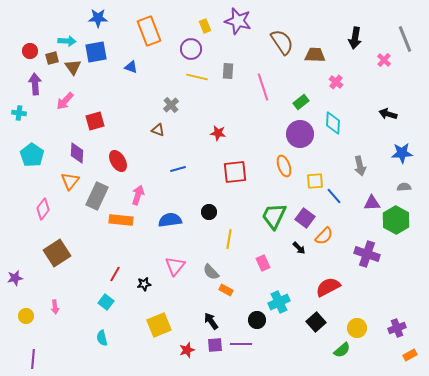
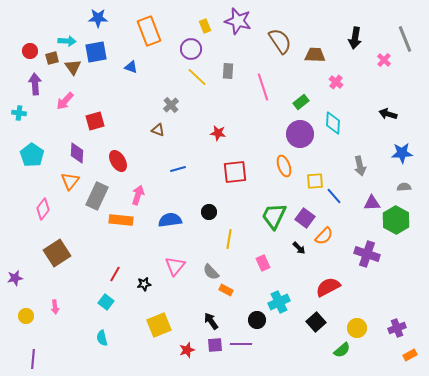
brown semicircle at (282, 42): moved 2 px left, 1 px up
yellow line at (197, 77): rotated 30 degrees clockwise
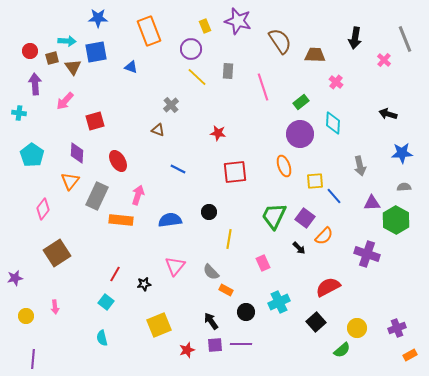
blue line at (178, 169): rotated 42 degrees clockwise
black circle at (257, 320): moved 11 px left, 8 px up
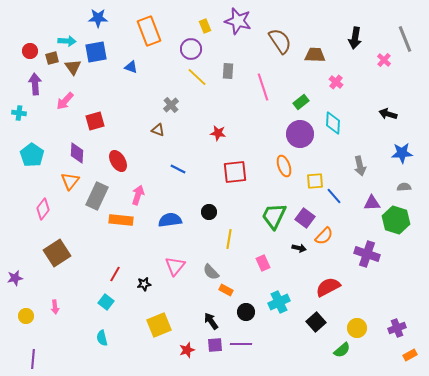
green hexagon at (396, 220): rotated 12 degrees counterclockwise
black arrow at (299, 248): rotated 32 degrees counterclockwise
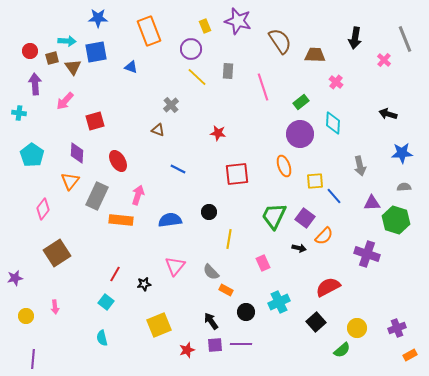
red square at (235, 172): moved 2 px right, 2 px down
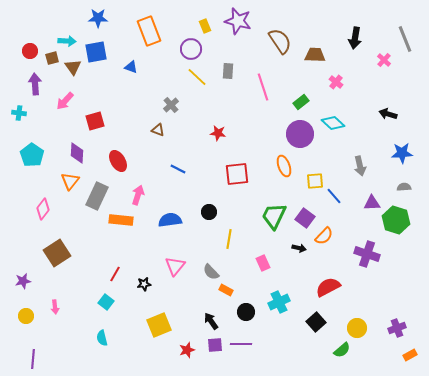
cyan diamond at (333, 123): rotated 50 degrees counterclockwise
purple star at (15, 278): moved 8 px right, 3 px down
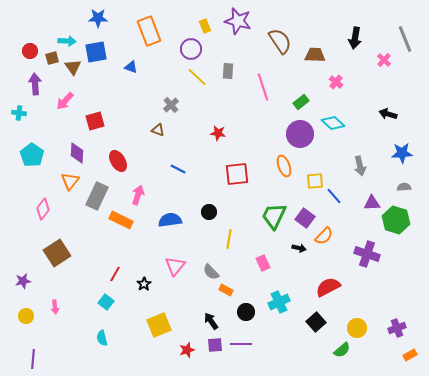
orange rectangle at (121, 220): rotated 20 degrees clockwise
black star at (144, 284): rotated 24 degrees counterclockwise
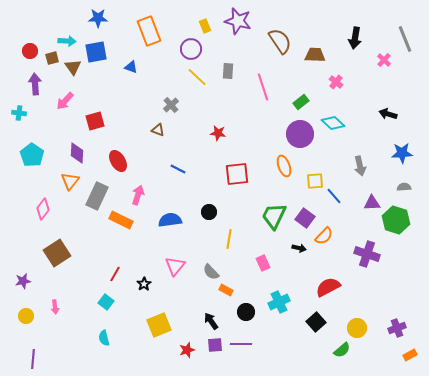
cyan semicircle at (102, 338): moved 2 px right
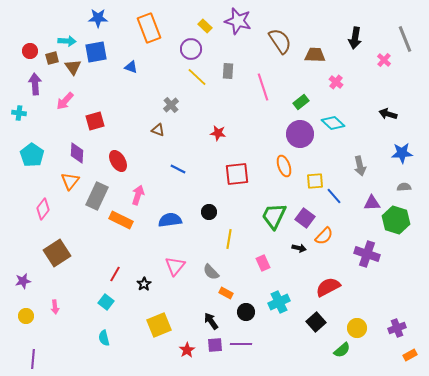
yellow rectangle at (205, 26): rotated 24 degrees counterclockwise
orange rectangle at (149, 31): moved 3 px up
orange rectangle at (226, 290): moved 3 px down
red star at (187, 350): rotated 14 degrees counterclockwise
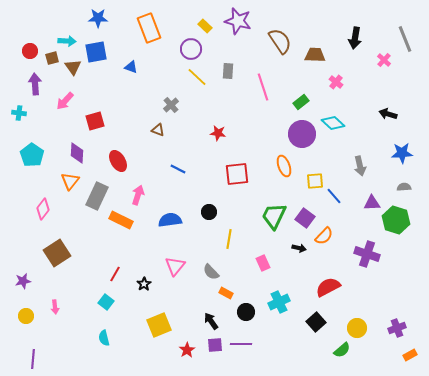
purple circle at (300, 134): moved 2 px right
